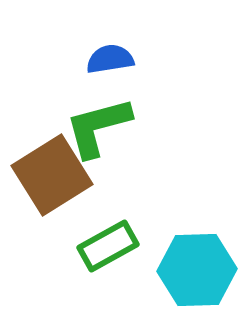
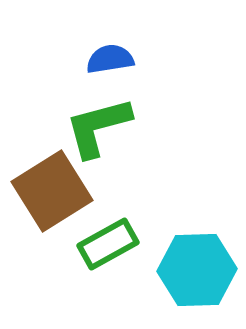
brown square: moved 16 px down
green rectangle: moved 2 px up
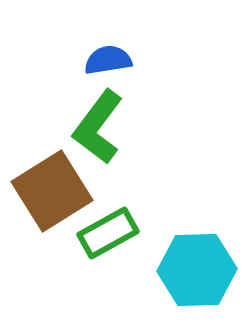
blue semicircle: moved 2 px left, 1 px down
green L-shape: rotated 38 degrees counterclockwise
green rectangle: moved 11 px up
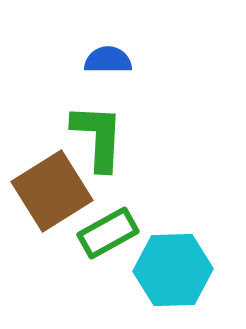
blue semicircle: rotated 9 degrees clockwise
green L-shape: moved 10 px down; rotated 146 degrees clockwise
cyan hexagon: moved 24 px left
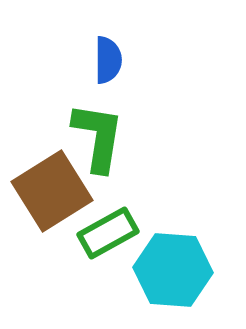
blue semicircle: rotated 90 degrees clockwise
green L-shape: rotated 6 degrees clockwise
cyan hexagon: rotated 6 degrees clockwise
